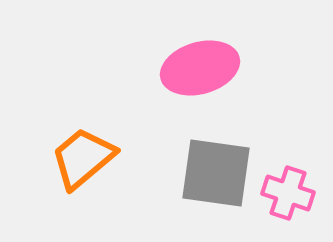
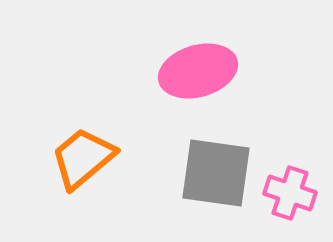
pink ellipse: moved 2 px left, 3 px down
pink cross: moved 2 px right
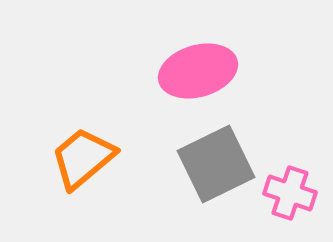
gray square: moved 9 px up; rotated 34 degrees counterclockwise
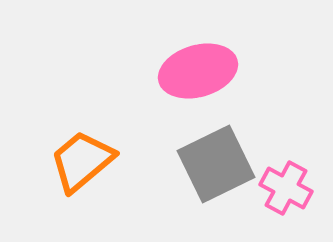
orange trapezoid: moved 1 px left, 3 px down
pink cross: moved 4 px left, 5 px up; rotated 9 degrees clockwise
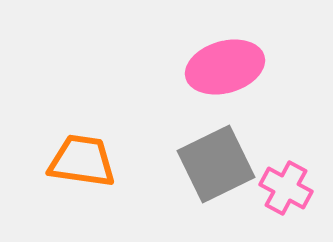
pink ellipse: moved 27 px right, 4 px up
orange trapezoid: rotated 48 degrees clockwise
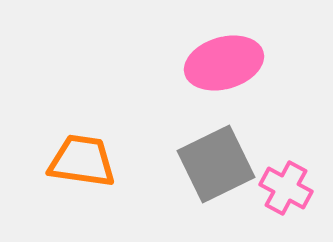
pink ellipse: moved 1 px left, 4 px up
